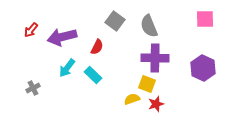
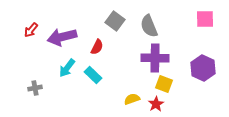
yellow square: moved 17 px right
gray cross: moved 2 px right; rotated 16 degrees clockwise
red star: rotated 14 degrees counterclockwise
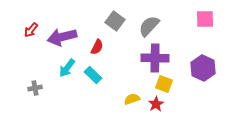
gray semicircle: rotated 65 degrees clockwise
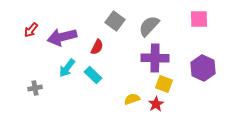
pink square: moved 6 px left
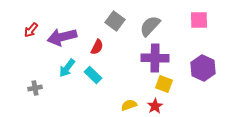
pink square: moved 1 px down
gray semicircle: moved 1 px right
yellow semicircle: moved 3 px left, 6 px down
red star: moved 1 px left, 2 px down
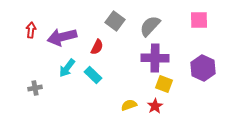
red arrow: rotated 147 degrees clockwise
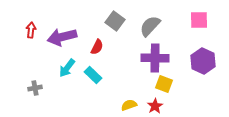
purple hexagon: moved 7 px up
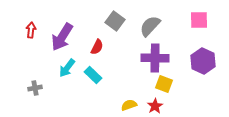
purple arrow: rotated 44 degrees counterclockwise
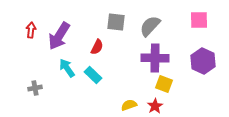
gray square: moved 1 px right, 1 px down; rotated 30 degrees counterclockwise
purple arrow: moved 3 px left, 1 px up
cyan arrow: rotated 108 degrees clockwise
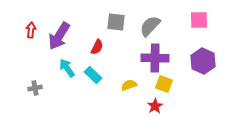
yellow semicircle: moved 20 px up
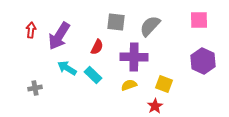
purple cross: moved 21 px left, 1 px up
cyan arrow: rotated 24 degrees counterclockwise
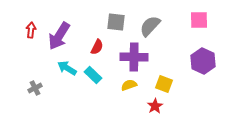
gray cross: rotated 16 degrees counterclockwise
